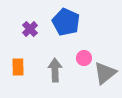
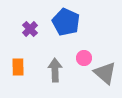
gray triangle: rotated 40 degrees counterclockwise
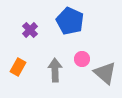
blue pentagon: moved 4 px right, 1 px up
purple cross: moved 1 px down
pink circle: moved 2 px left, 1 px down
orange rectangle: rotated 30 degrees clockwise
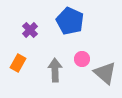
orange rectangle: moved 4 px up
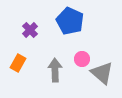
gray triangle: moved 3 px left
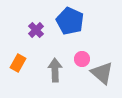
purple cross: moved 6 px right
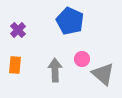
purple cross: moved 18 px left
orange rectangle: moved 3 px left, 2 px down; rotated 24 degrees counterclockwise
gray triangle: moved 1 px right, 1 px down
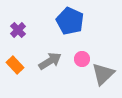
orange rectangle: rotated 48 degrees counterclockwise
gray arrow: moved 5 px left, 9 px up; rotated 60 degrees clockwise
gray triangle: rotated 35 degrees clockwise
